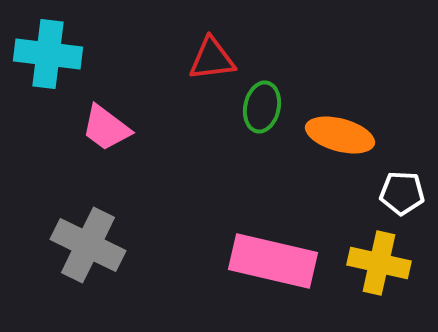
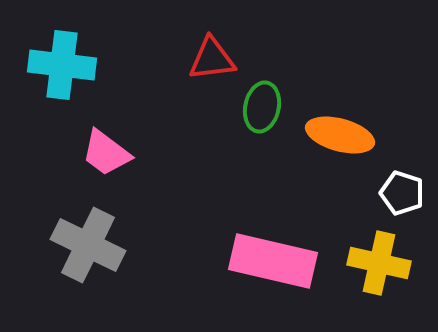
cyan cross: moved 14 px right, 11 px down
pink trapezoid: moved 25 px down
white pentagon: rotated 15 degrees clockwise
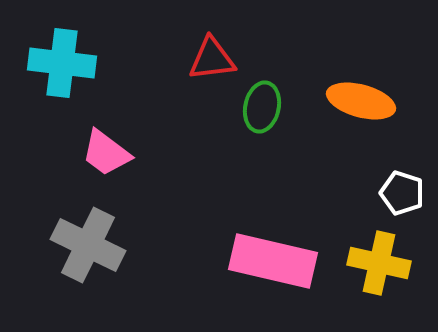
cyan cross: moved 2 px up
orange ellipse: moved 21 px right, 34 px up
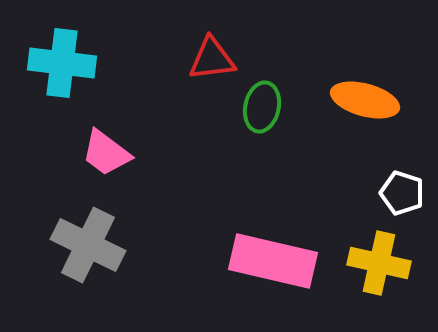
orange ellipse: moved 4 px right, 1 px up
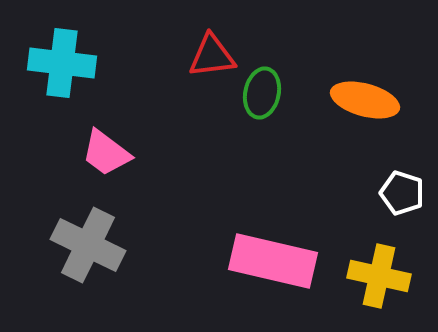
red triangle: moved 3 px up
green ellipse: moved 14 px up
yellow cross: moved 13 px down
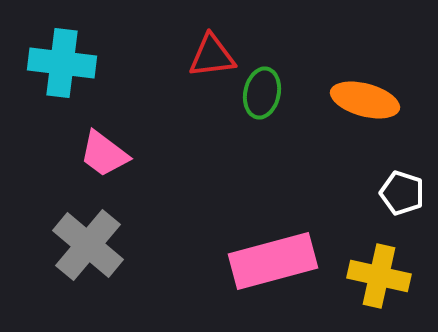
pink trapezoid: moved 2 px left, 1 px down
gray cross: rotated 14 degrees clockwise
pink rectangle: rotated 28 degrees counterclockwise
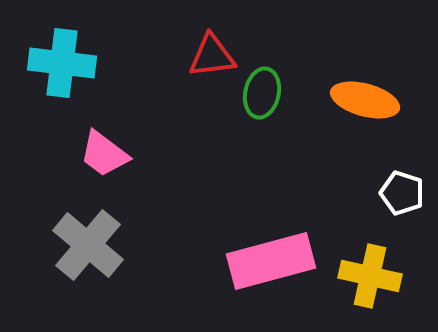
pink rectangle: moved 2 px left
yellow cross: moved 9 px left
